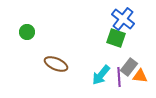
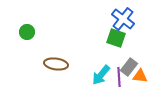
brown ellipse: rotated 15 degrees counterclockwise
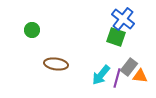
green circle: moved 5 px right, 2 px up
green square: moved 1 px up
purple line: moved 2 px left, 1 px down; rotated 18 degrees clockwise
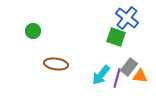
blue cross: moved 4 px right, 1 px up
green circle: moved 1 px right, 1 px down
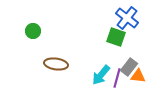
orange triangle: moved 2 px left
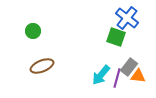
brown ellipse: moved 14 px left, 2 px down; rotated 30 degrees counterclockwise
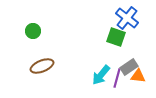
gray rectangle: rotated 18 degrees clockwise
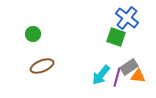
green circle: moved 3 px down
purple line: moved 1 px up
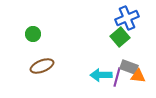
blue cross: rotated 30 degrees clockwise
green square: moved 4 px right; rotated 30 degrees clockwise
gray rectangle: rotated 54 degrees clockwise
cyan arrow: rotated 50 degrees clockwise
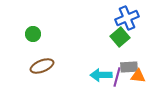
gray rectangle: rotated 24 degrees counterclockwise
